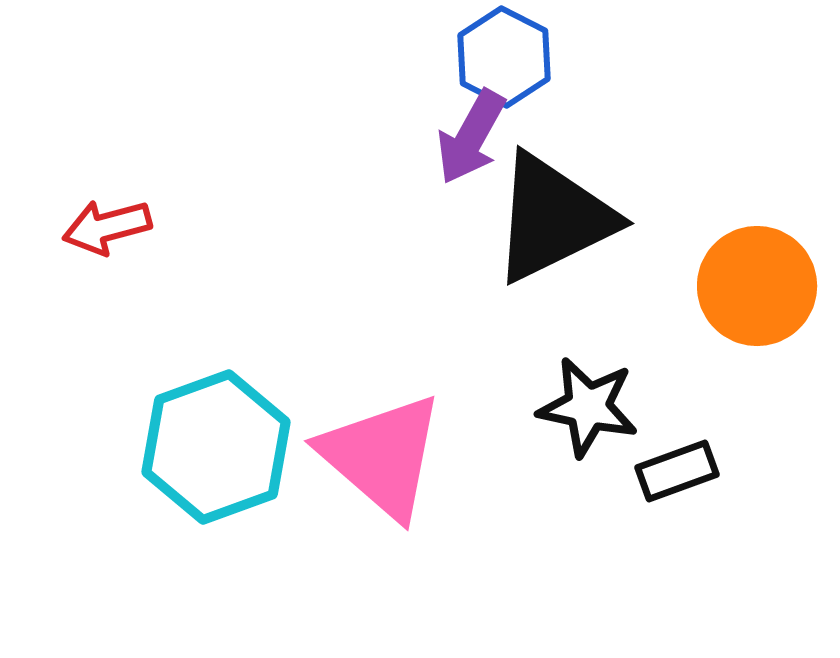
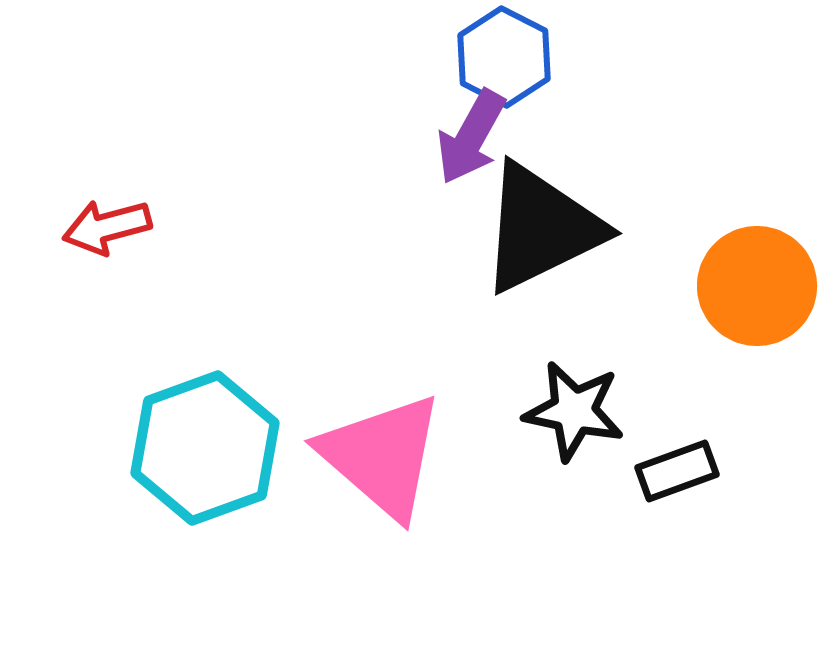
black triangle: moved 12 px left, 10 px down
black star: moved 14 px left, 4 px down
cyan hexagon: moved 11 px left, 1 px down
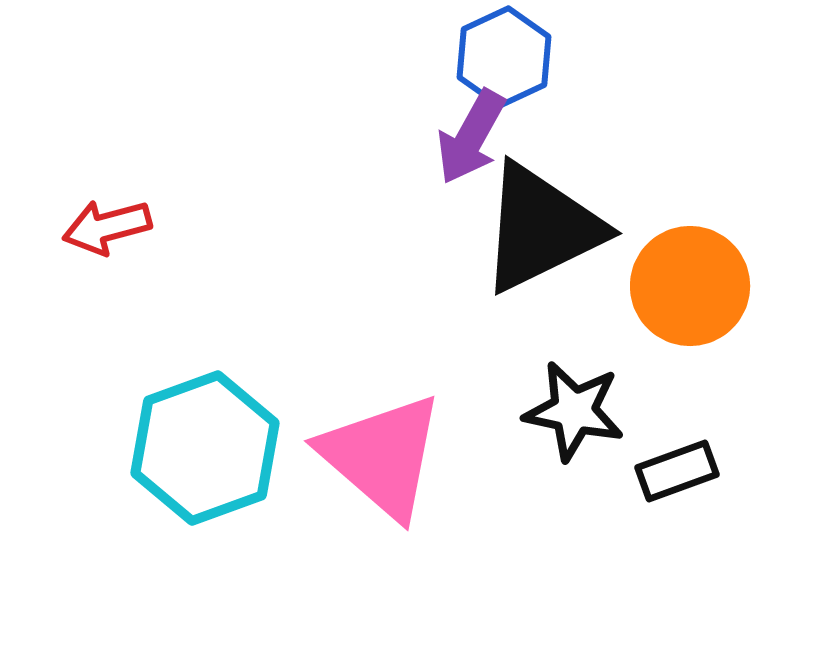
blue hexagon: rotated 8 degrees clockwise
orange circle: moved 67 px left
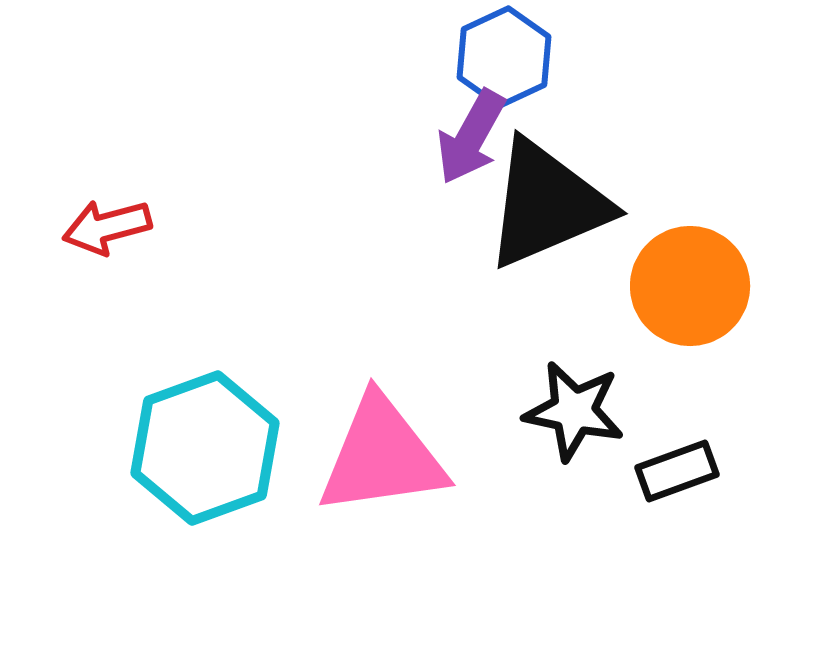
black triangle: moved 6 px right, 24 px up; rotated 3 degrees clockwise
pink triangle: rotated 49 degrees counterclockwise
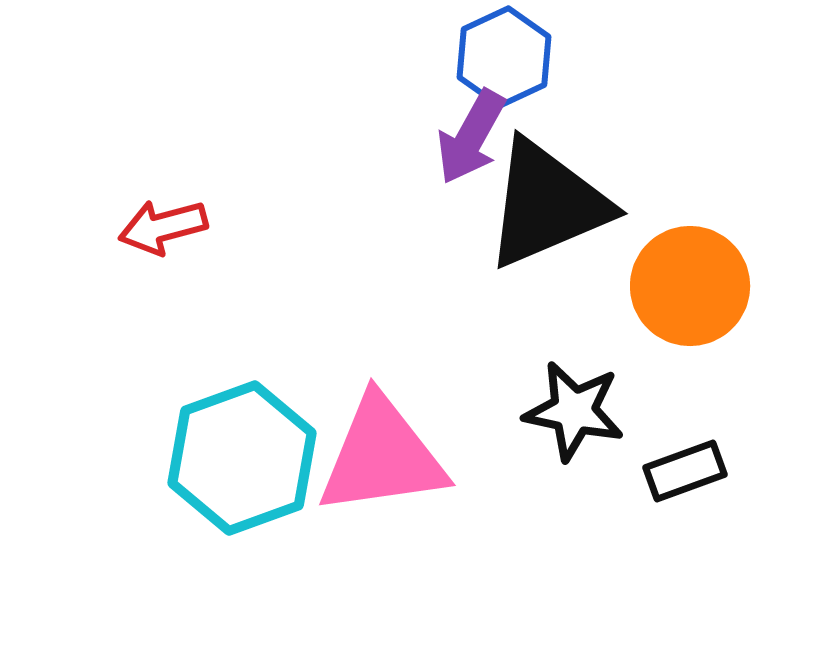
red arrow: moved 56 px right
cyan hexagon: moved 37 px right, 10 px down
black rectangle: moved 8 px right
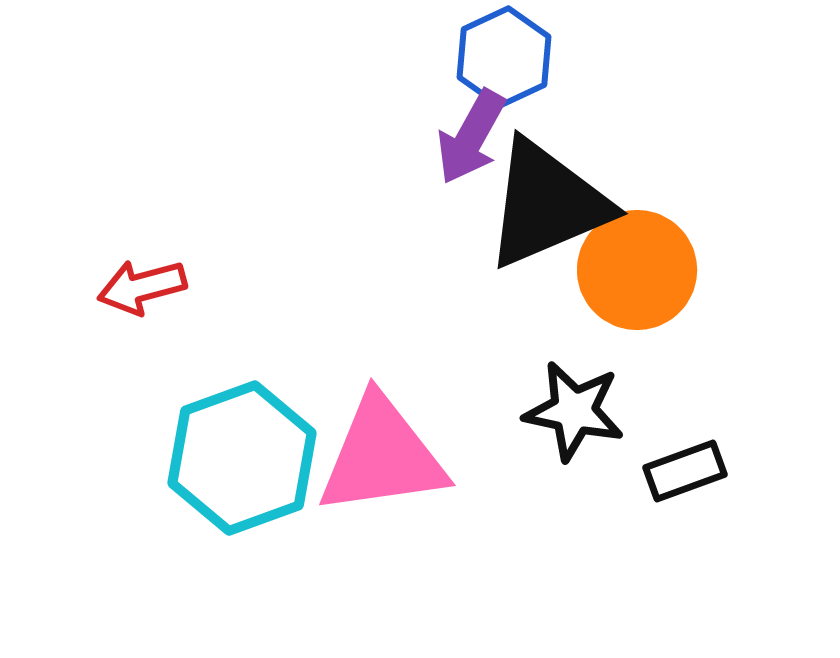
red arrow: moved 21 px left, 60 px down
orange circle: moved 53 px left, 16 px up
